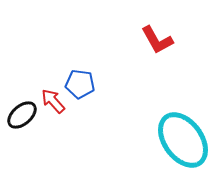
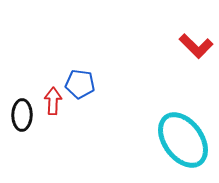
red L-shape: moved 39 px right, 6 px down; rotated 16 degrees counterclockwise
red arrow: rotated 44 degrees clockwise
black ellipse: rotated 48 degrees counterclockwise
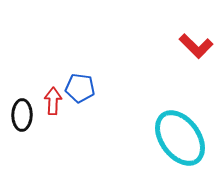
blue pentagon: moved 4 px down
cyan ellipse: moved 3 px left, 2 px up
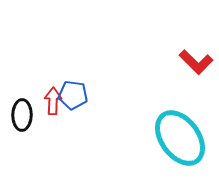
red L-shape: moved 16 px down
blue pentagon: moved 7 px left, 7 px down
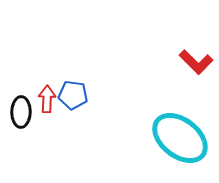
red arrow: moved 6 px left, 2 px up
black ellipse: moved 1 px left, 3 px up
cyan ellipse: rotated 16 degrees counterclockwise
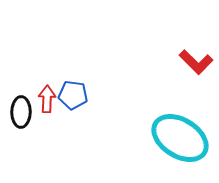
cyan ellipse: rotated 6 degrees counterclockwise
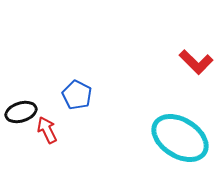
blue pentagon: moved 4 px right; rotated 20 degrees clockwise
red arrow: moved 31 px down; rotated 28 degrees counterclockwise
black ellipse: rotated 72 degrees clockwise
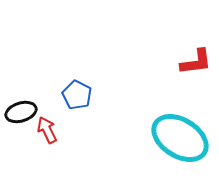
red L-shape: rotated 52 degrees counterclockwise
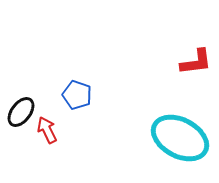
blue pentagon: rotated 8 degrees counterclockwise
black ellipse: rotated 36 degrees counterclockwise
cyan ellipse: rotated 4 degrees counterclockwise
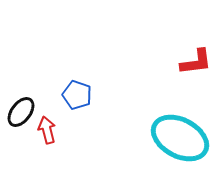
red arrow: rotated 12 degrees clockwise
